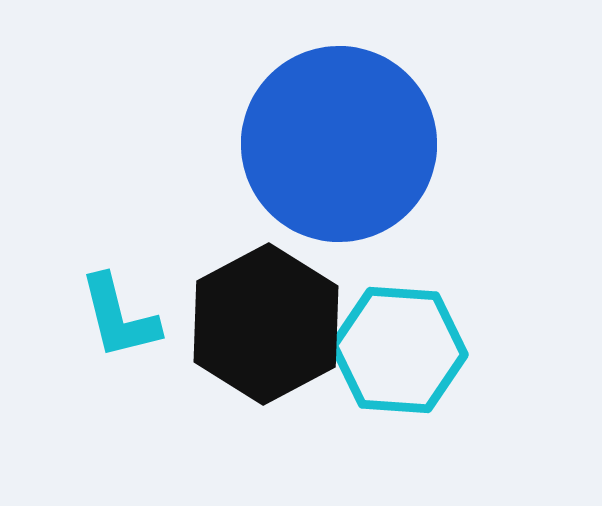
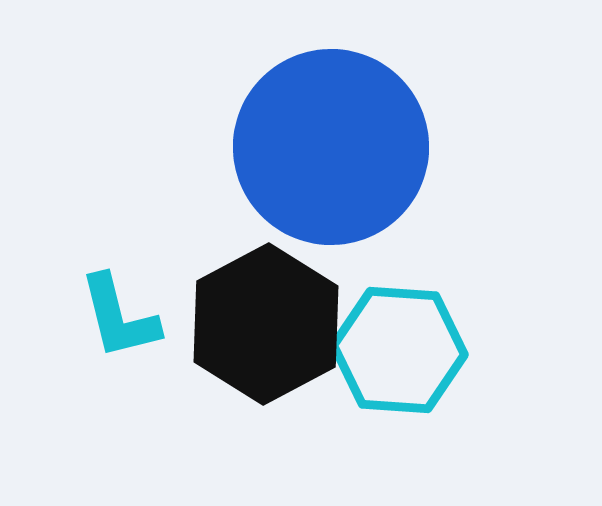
blue circle: moved 8 px left, 3 px down
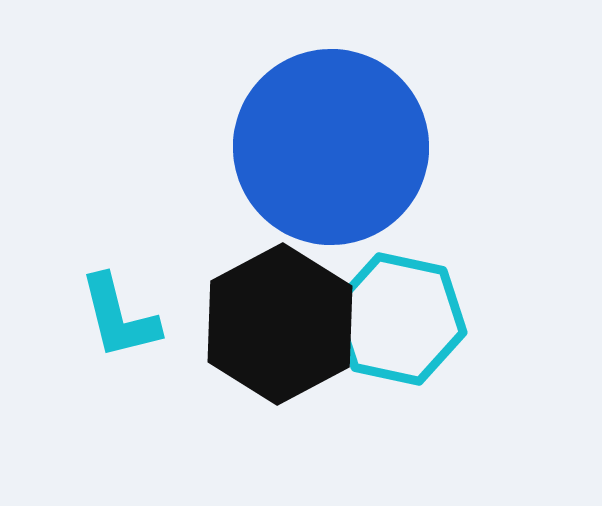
black hexagon: moved 14 px right
cyan hexagon: moved 31 px up; rotated 8 degrees clockwise
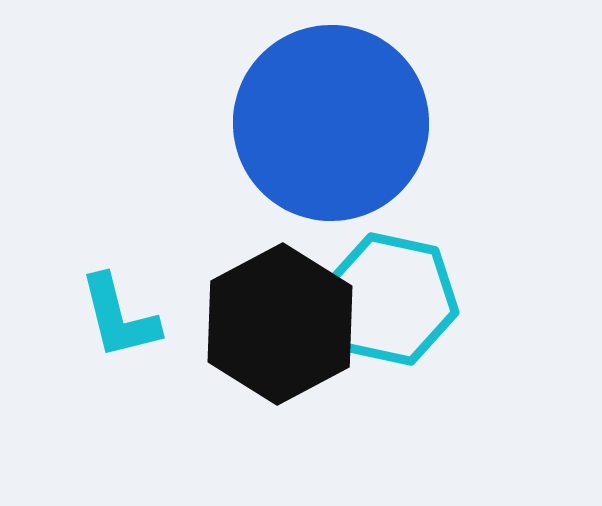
blue circle: moved 24 px up
cyan hexagon: moved 8 px left, 20 px up
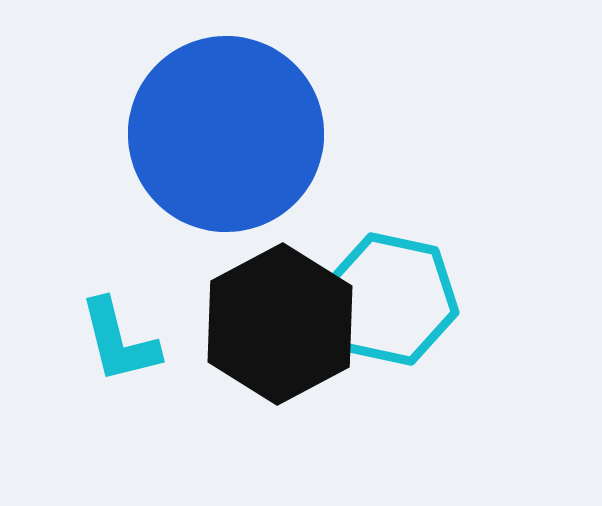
blue circle: moved 105 px left, 11 px down
cyan L-shape: moved 24 px down
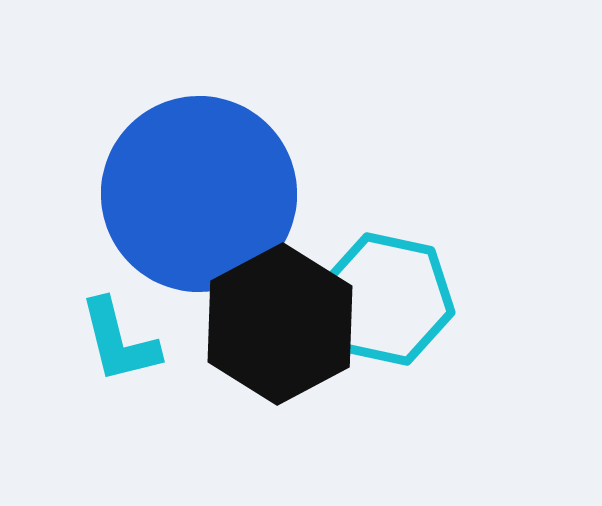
blue circle: moved 27 px left, 60 px down
cyan hexagon: moved 4 px left
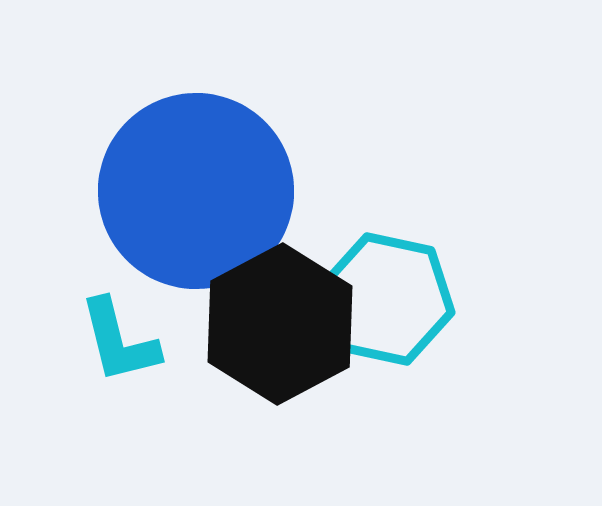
blue circle: moved 3 px left, 3 px up
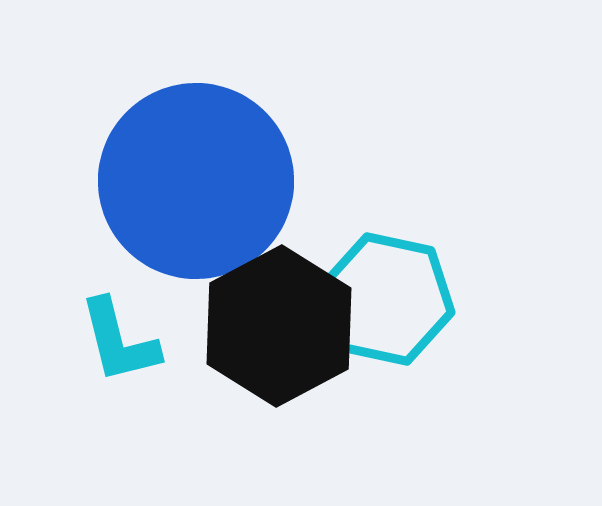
blue circle: moved 10 px up
black hexagon: moved 1 px left, 2 px down
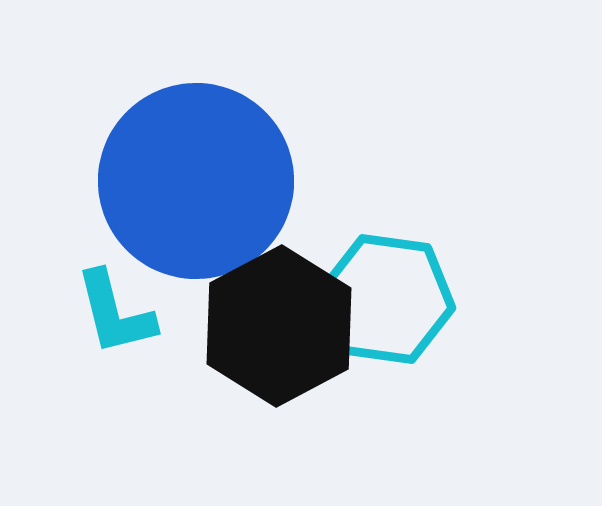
cyan hexagon: rotated 4 degrees counterclockwise
cyan L-shape: moved 4 px left, 28 px up
